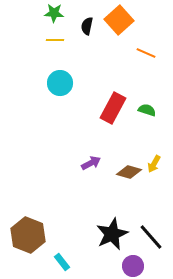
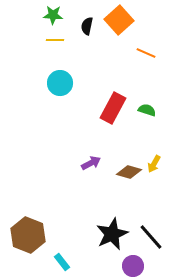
green star: moved 1 px left, 2 px down
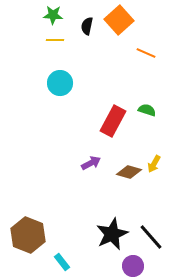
red rectangle: moved 13 px down
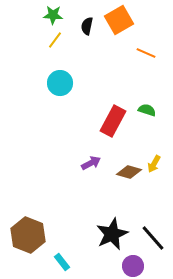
orange square: rotated 12 degrees clockwise
yellow line: rotated 54 degrees counterclockwise
black line: moved 2 px right, 1 px down
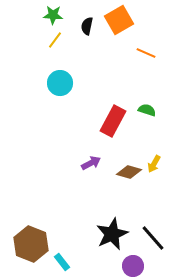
brown hexagon: moved 3 px right, 9 px down
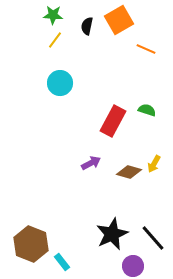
orange line: moved 4 px up
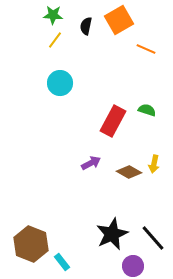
black semicircle: moved 1 px left
yellow arrow: rotated 18 degrees counterclockwise
brown diamond: rotated 15 degrees clockwise
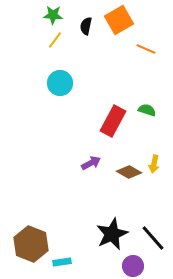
cyan rectangle: rotated 60 degrees counterclockwise
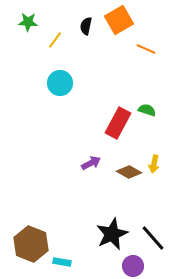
green star: moved 25 px left, 7 px down
red rectangle: moved 5 px right, 2 px down
cyan rectangle: rotated 18 degrees clockwise
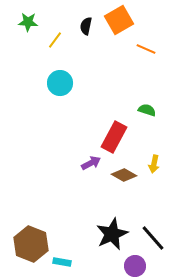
red rectangle: moved 4 px left, 14 px down
brown diamond: moved 5 px left, 3 px down
purple circle: moved 2 px right
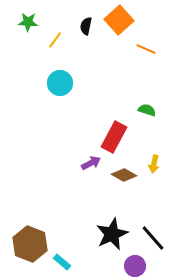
orange square: rotated 12 degrees counterclockwise
brown hexagon: moved 1 px left
cyan rectangle: rotated 30 degrees clockwise
